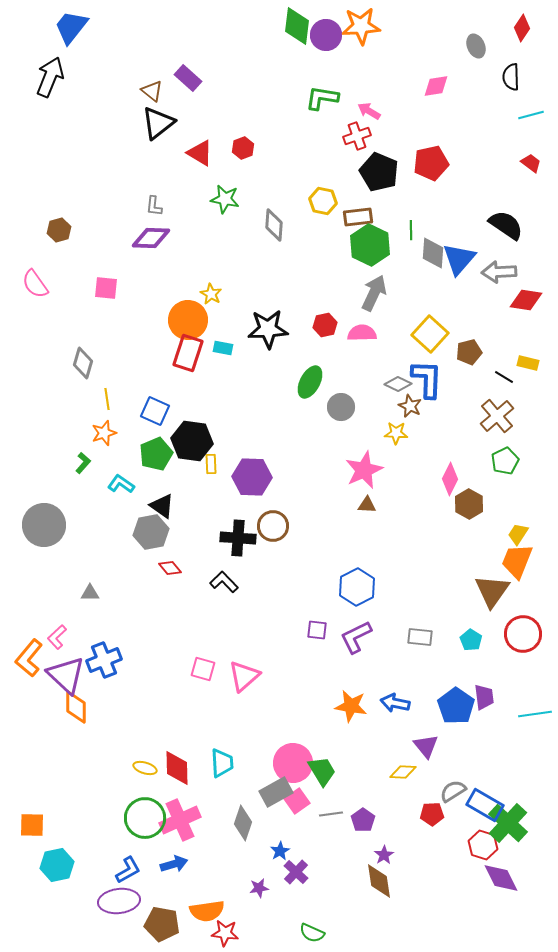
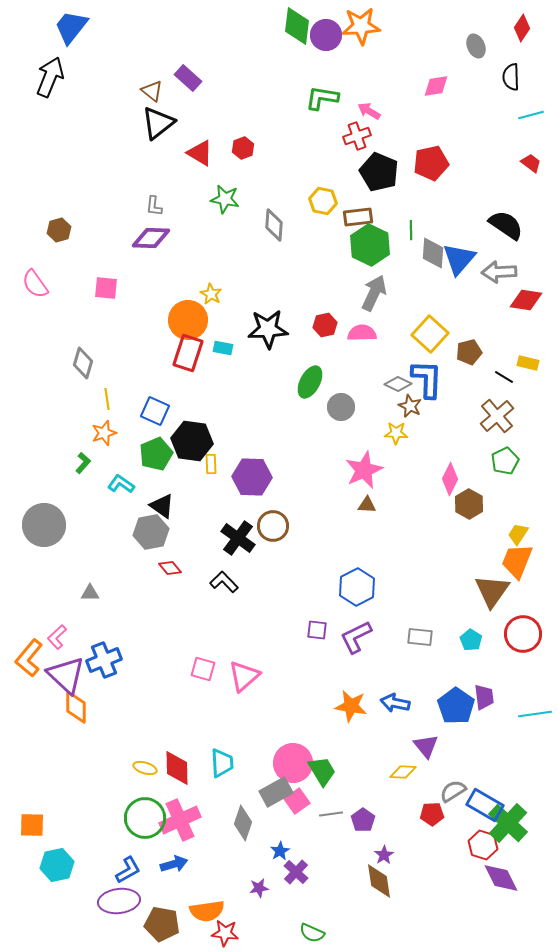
black cross at (238, 538): rotated 32 degrees clockwise
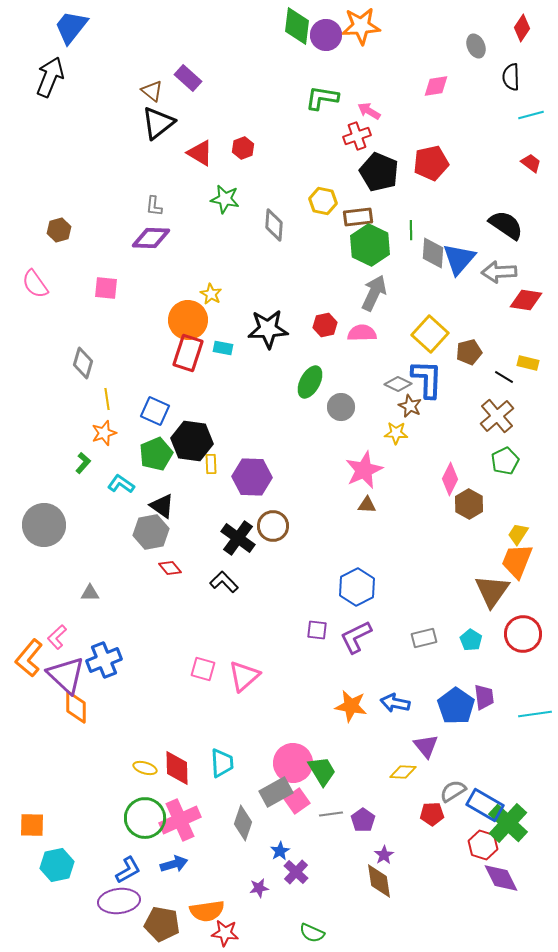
gray rectangle at (420, 637): moved 4 px right, 1 px down; rotated 20 degrees counterclockwise
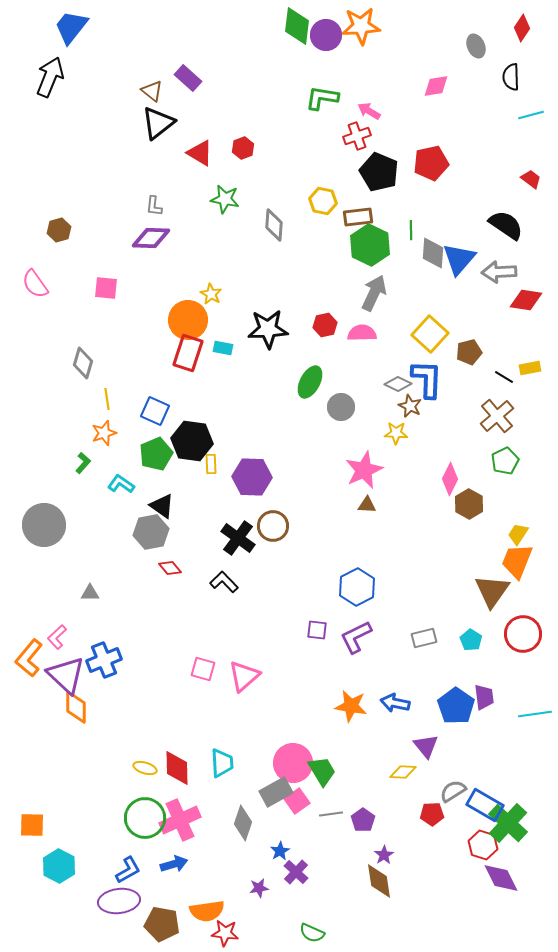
red trapezoid at (531, 163): moved 16 px down
yellow rectangle at (528, 363): moved 2 px right, 5 px down; rotated 25 degrees counterclockwise
cyan hexagon at (57, 865): moved 2 px right, 1 px down; rotated 20 degrees counterclockwise
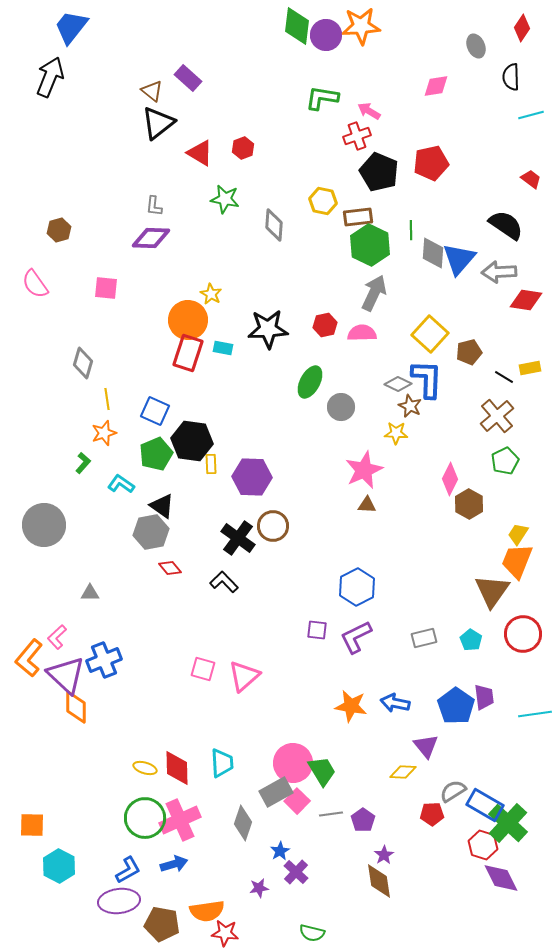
pink square at (297, 801): rotated 10 degrees counterclockwise
green semicircle at (312, 933): rotated 10 degrees counterclockwise
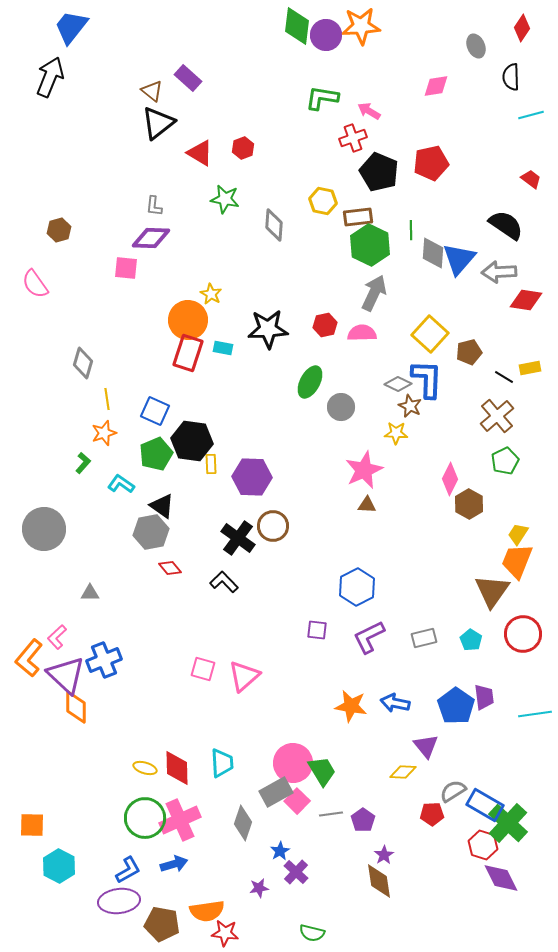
red cross at (357, 136): moved 4 px left, 2 px down
pink square at (106, 288): moved 20 px right, 20 px up
gray circle at (44, 525): moved 4 px down
purple L-shape at (356, 637): moved 13 px right
